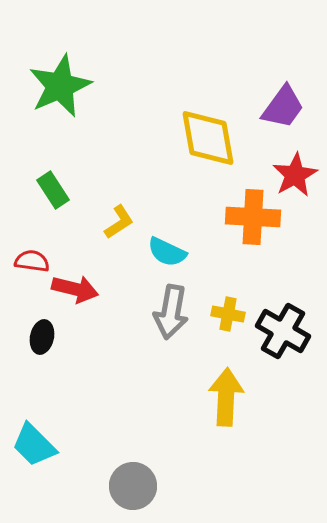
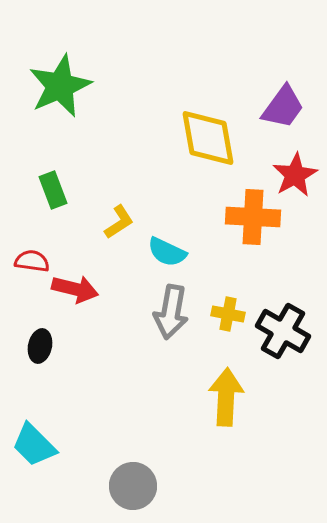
green rectangle: rotated 12 degrees clockwise
black ellipse: moved 2 px left, 9 px down
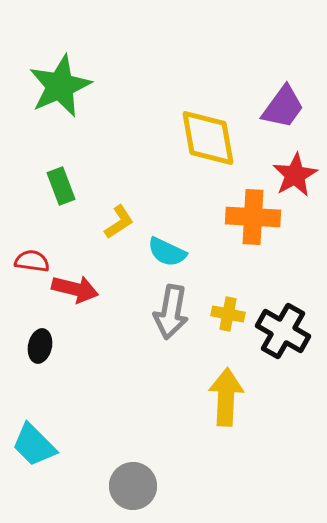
green rectangle: moved 8 px right, 4 px up
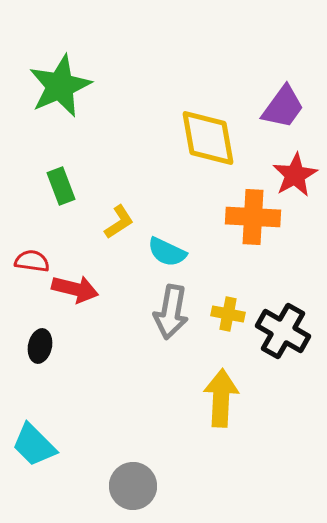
yellow arrow: moved 5 px left, 1 px down
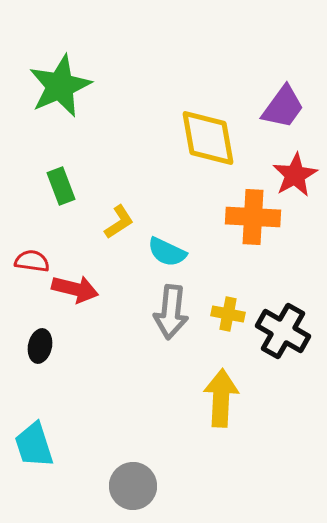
gray arrow: rotated 4 degrees counterclockwise
cyan trapezoid: rotated 27 degrees clockwise
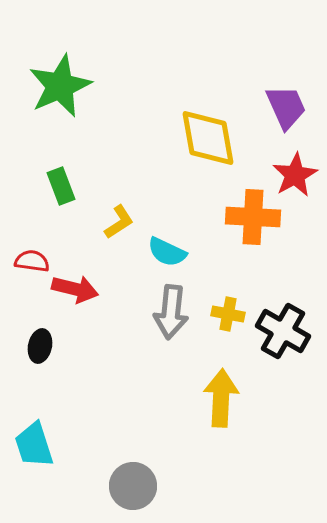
purple trapezoid: moved 3 px right; rotated 60 degrees counterclockwise
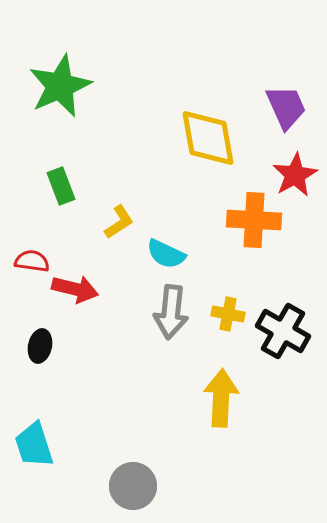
orange cross: moved 1 px right, 3 px down
cyan semicircle: moved 1 px left, 2 px down
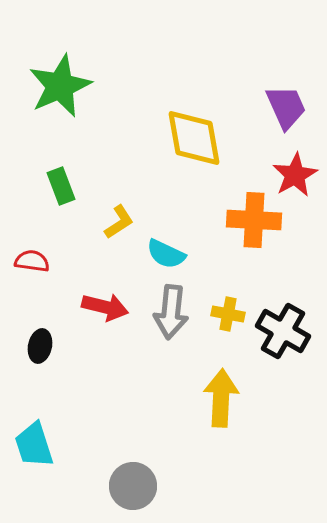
yellow diamond: moved 14 px left
red arrow: moved 30 px right, 18 px down
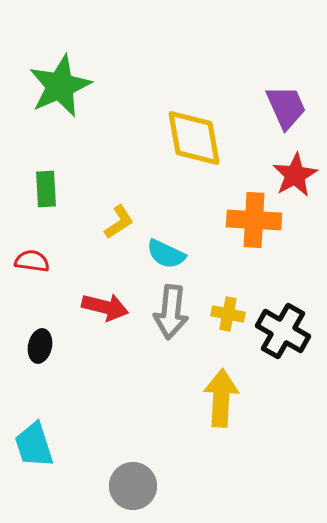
green rectangle: moved 15 px left, 3 px down; rotated 18 degrees clockwise
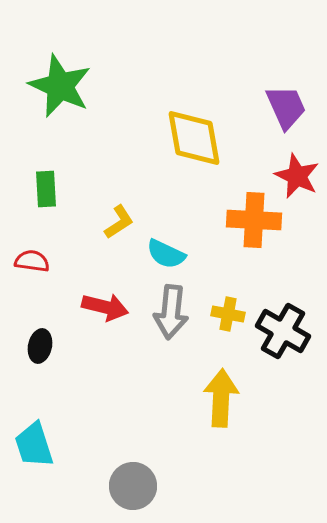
green star: rotated 24 degrees counterclockwise
red star: moved 2 px right, 1 px down; rotated 18 degrees counterclockwise
